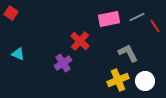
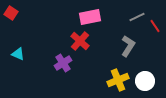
pink rectangle: moved 19 px left, 2 px up
gray L-shape: moved 7 px up; rotated 60 degrees clockwise
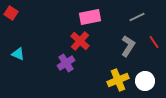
red line: moved 1 px left, 16 px down
purple cross: moved 3 px right
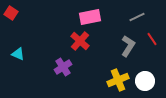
red line: moved 2 px left, 3 px up
purple cross: moved 3 px left, 4 px down
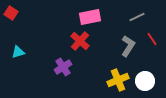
cyan triangle: moved 2 px up; rotated 40 degrees counterclockwise
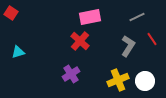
purple cross: moved 8 px right, 7 px down
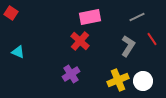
cyan triangle: rotated 40 degrees clockwise
white circle: moved 2 px left
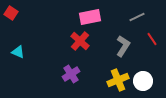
gray L-shape: moved 5 px left
